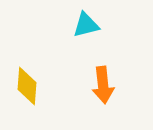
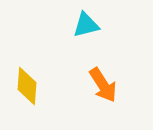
orange arrow: rotated 27 degrees counterclockwise
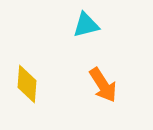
yellow diamond: moved 2 px up
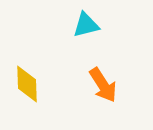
yellow diamond: rotated 6 degrees counterclockwise
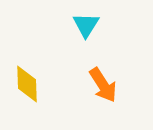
cyan triangle: rotated 44 degrees counterclockwise
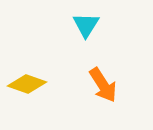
yellow diamond: rotated 69 degrees counterclockwise
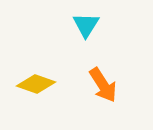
yellow diamond: moved 9 px right
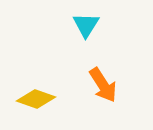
yellow diamond: moved 15 px down
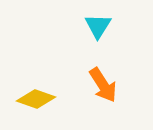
cyan triangle: moved 12 px right, 1 px down
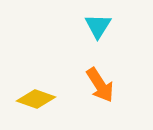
orange arrow: moved 3 px left
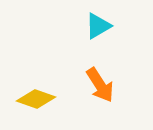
cyan triangle: rotated 28 degrees clockwise
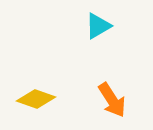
orange arrow: moved 12 px right, 15 px down
